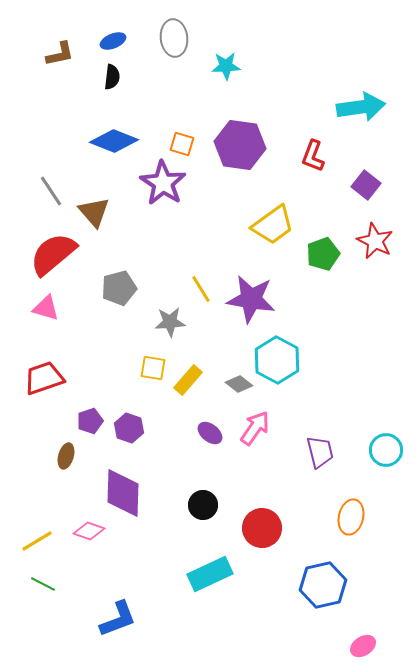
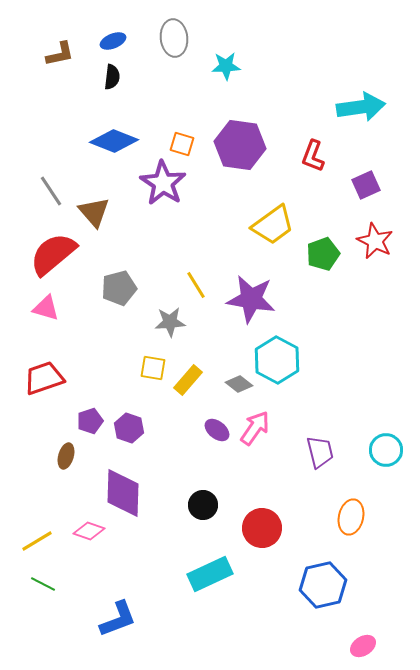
purple square at (366, 185): rotated 28 degrees clockwise
yellow line at (201, 289): moved 5 px left, 4 px up
purple ellipse at (210, 433): moved 7 px right, 3 px up
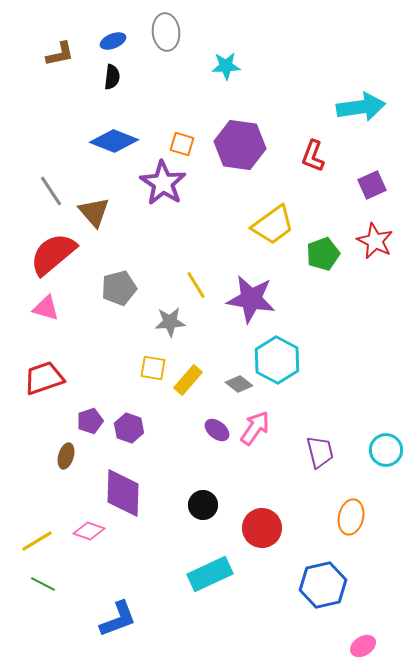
gray ellipse at (174, 38): moved 8 px left, 6 px up
purple square at (366, 185): moved 6 px right
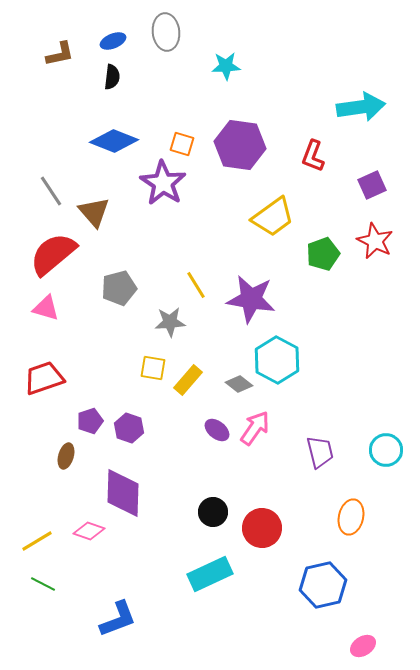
yellow trapezoid at (273, 225): moved 8 px up
black circle at (203, 505): moved 10 px right, 7 px down
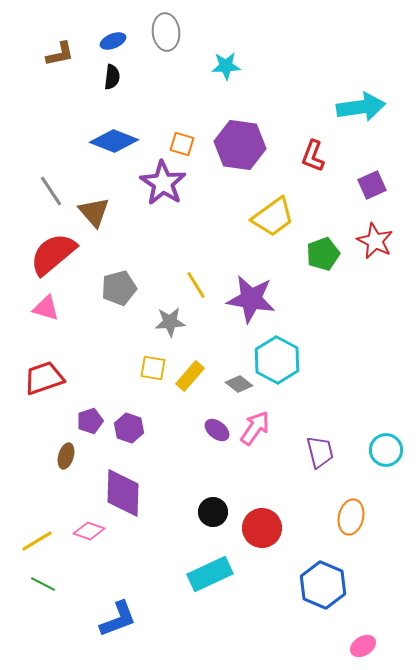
yellow rectangle at (188, 380): moved 2 px right, 4 px up
blue hexagon at (323, 585): rotated 24 degrees counterclockwise
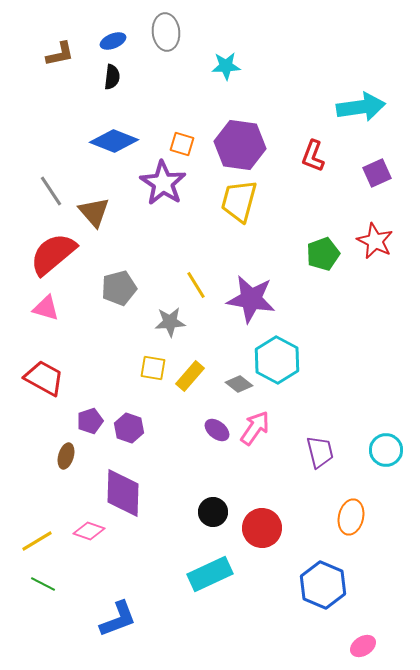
purple square at (372, 185): moved 5 px right, 12 px up
yellow trapezoid at (273, 217): moved 34 px left, 16 px up; rotated 141 degrees clockwise
red trapezoid at (44, 378): rotated 48 degrees clockwise
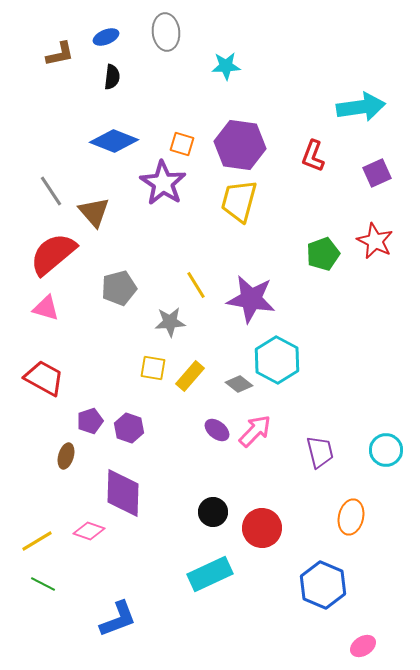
blue ellipse at (113, 41): moved 7 px left, 4 px up
pink arrow at (255, 428): moved 3 px down; rotated 9 degrees clockwise
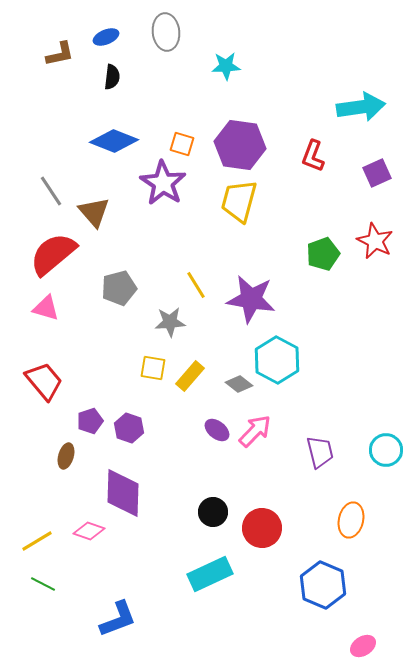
red trapezoid at (44, 378): moved 3 px down; rotated 21 degrees clockwise
orange ellipse at (351, 517): moved 3 px down
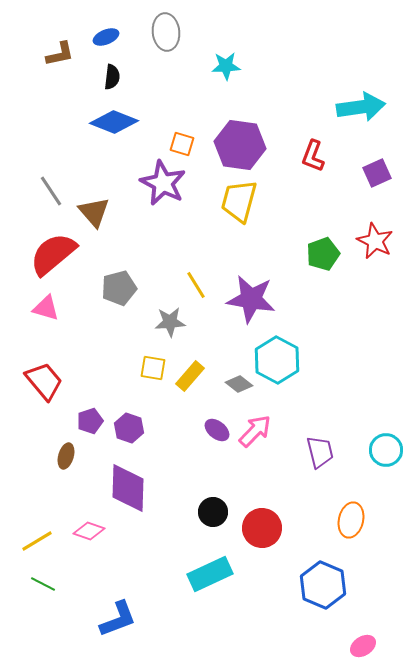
blue diamond at (114, 141): moved 19 px up
purple star at (163, 183): rotated 6 degrees counterclockwise
purple diamond at (123, 493): moved 5 px right, 5 px up
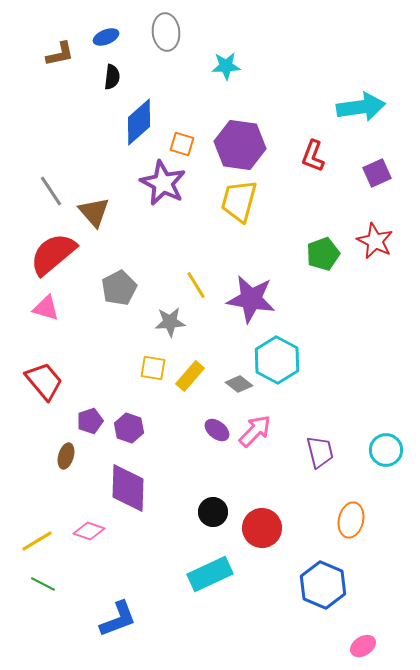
blue diamond at (114, 122): moved 25 px right; rotated 63 degrees counterclockwise
gray pentagon at (119, 288): rotated 12 degrees counterclockwise
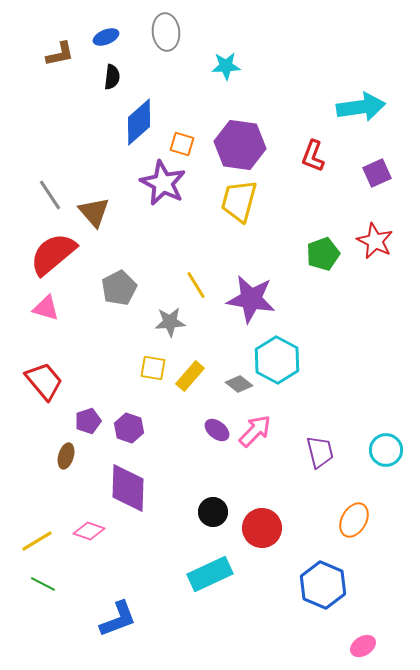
gray line at (51, 191): moved 1 px left, 4 px down
purple pentagon at (90, 421): moved 2 px left
orange ellipse at (351, 520): moved 3 px right; rotated 16 degrees clockwise
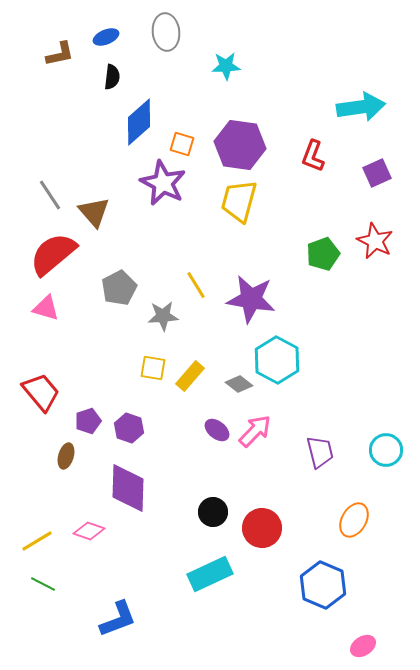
gray star at (170, 322): moved 7 px left, 6 px up
red trapezoid at (44, 381): moved 3 px left, 11 px down
